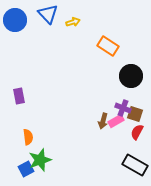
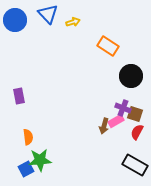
brown arrow: moved 1 px right, 5 px down
green star: rotated 15 degrees clockwise
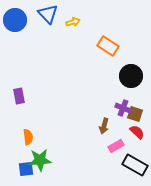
pink rectangle: moved 25 px down
red semicircle: rotated 105 degrees clockwise
blue square: rotated 21 degrees clockwise
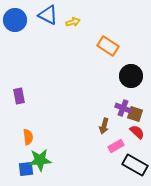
blue triangle: moved 1 px down; rotated 20 degrees counterclockwise
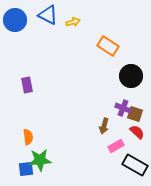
purple rectangle: moved 8 px right, 11 px up
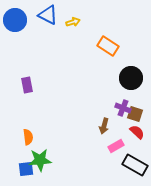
black circle: moved 2 px down
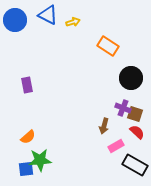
orange semicircle: rotated 56 degrees clockwise
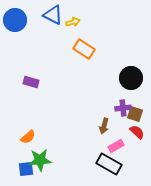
blue triangle: moved 5 px right
orange rectangle: moved 24 px left, 3 px down
purple rectangle: moved 4 px right, 3 px up; rotated 63 degrees counterclockwise
purple cross: rotated 28 degrees counterclockwise
black rectangle: moved 26 px left, 1 px up
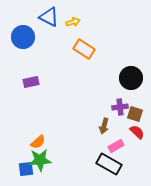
blue triangle: moved 4 px left, 2 px down
blue circle: moved 8 px right, 17 px down
purple rectangle: rotated 28 degrees counterclockwise
purple cross: moved 3 px left, 1 px up
orange semicircle: moved 10 px right, 5 px down
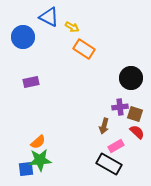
yellow arrow: moved 1 px left, 5 px down; rotated 48 degrees clockwise
